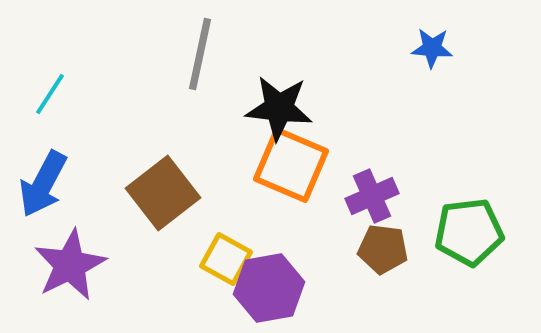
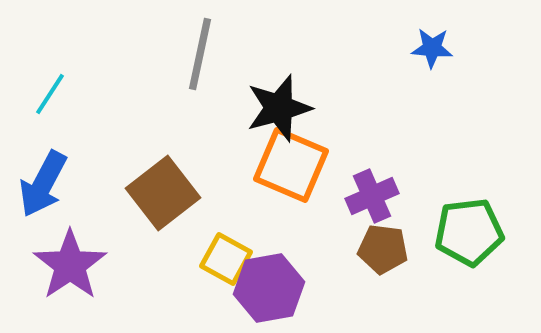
black star: rotated 22 degrees counterclockwise
purple star: rotated 8 degrees counterclockwise
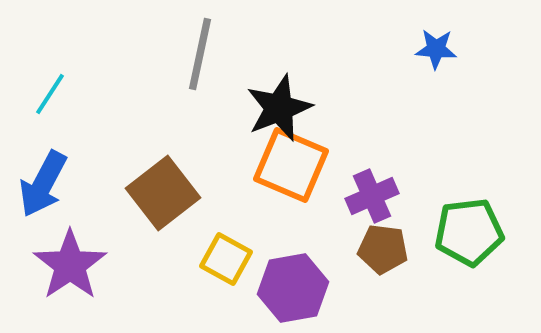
blue star: moved 4 px right, 1 px down
black star: rotated 6 degrees counterclockwise
purple hexagon: moved 24 px right
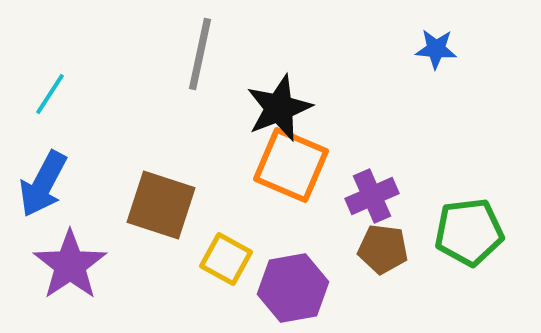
brown square: moved 2 px left, 12 px down; rotated 34 degrees counterclockwise
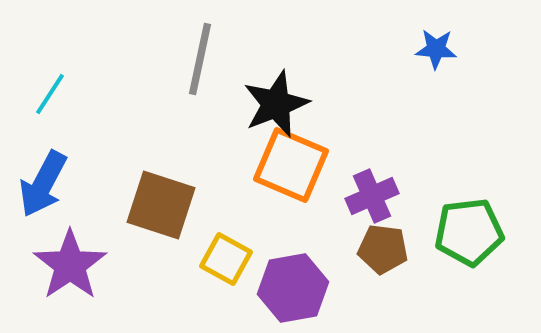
gray line: moved 5 px down
black star: moved 3 px left, 4 px up
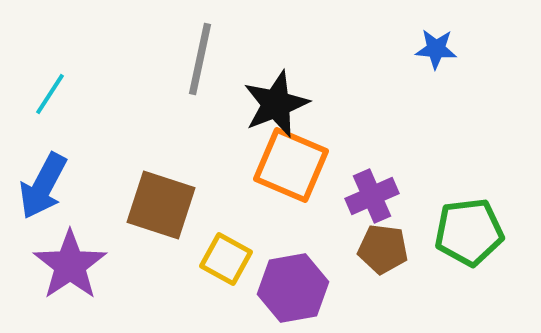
blue arrow: moved 2 px down
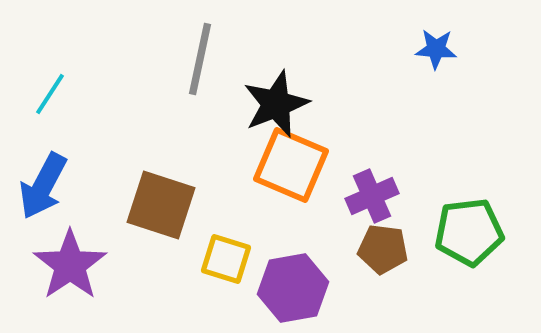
yellow square: rotated 12 degrees counterclockwise
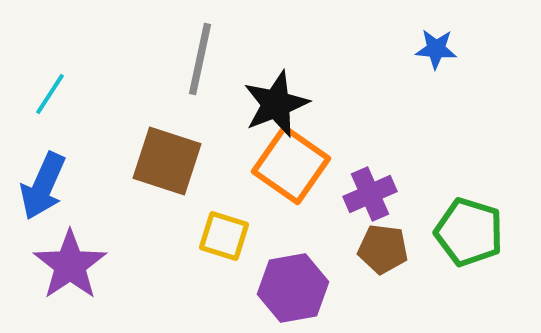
orange square: rotated 12 degrees clockwise
blue arrow: rotated 4 degrees counterclockwise
purple cross: moved 2 px left, 2 px up
brown square: moved 6 px right, 44 px up
green pentagon: rotated 24 degrees clockwise
yellow square: moved 2 px left, 23 px up
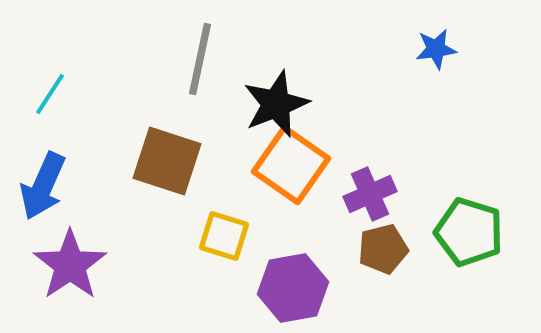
blue star: rotated 12 degrees counterclockwise
brown pentagon: rotated 21 degrees counterclockwise
